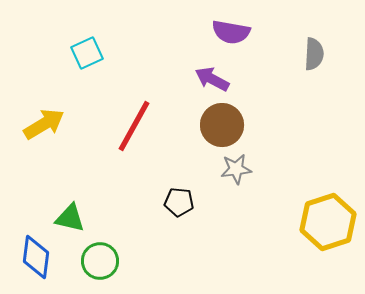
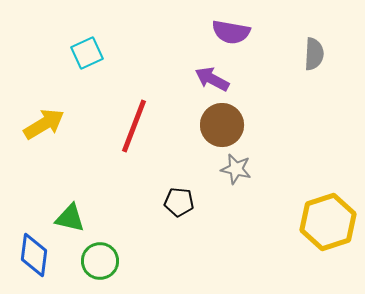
red line: rotated 8 degrees counterclockwise
gray star: rotated 20 degrees clockwise
blue diamond: moved 2 px left, 2 px up
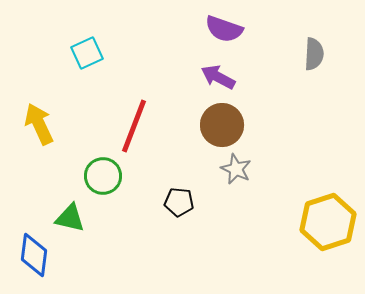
purple semicircle: moved 7 px left, 3 px up; rotated 9 degrees clockwise
purple arrow: moved 6 px right, 2 px up
yellow arrow: moved 5 px left; rotated 84 degrees counterclockwise
gray star: rotated 12 degrees clockwise
green circle: moved 3 px right, 85 px up
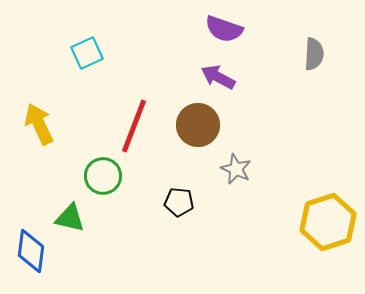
brown circle: moved 24 px left
blue diamond: moved 3 px left, 4 px up
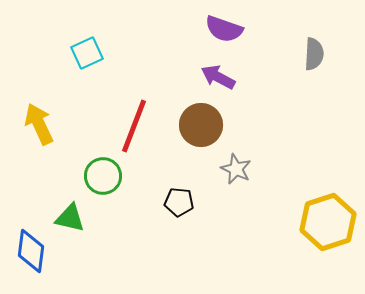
brown circle: moved 3 px right
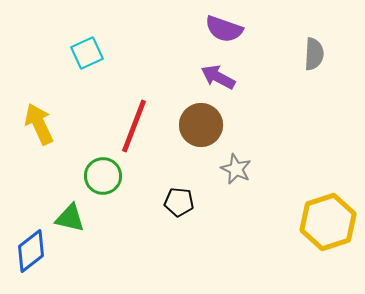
blue diamond: rotated 45 degrees clockwise
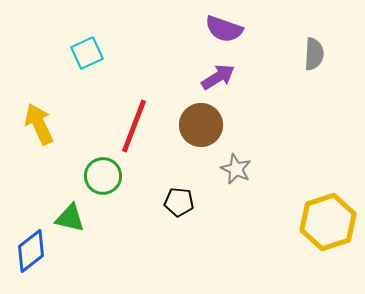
purple arrow: rotated 120 degrees clockwise
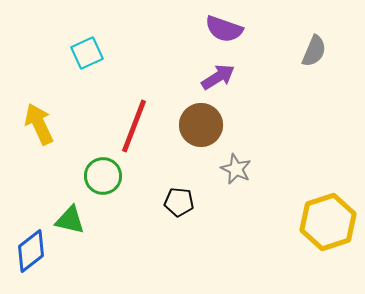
gray semicircle: moved 3 px up; rotated 20 degrees clockwise
green triangle: moved 2 px down
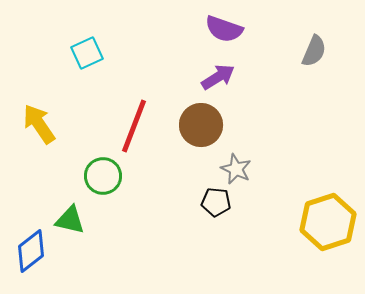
yellow arrow: rotated 9 degrees counterclockwise
black pentagon: moved 37 px right
